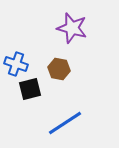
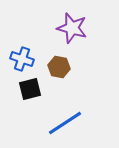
blue cross: moved 6 px right, 5 px up
brown hexagon: moved 2 px up
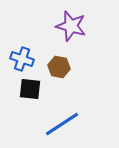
purple star: moved 1 px left, 2 px up
black square: rotated 20 degrees clockwise
blue line: moved 3 px left, 1 px down
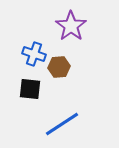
purple star: rotated 20 degrees clockwise
blue cross: moved 12 px right, 5 px up
brown hexagon: rotated 15 degrees counterclockwise
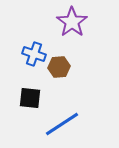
purple star: moved 1 px right, 4 px up
black square: moved 9 px down
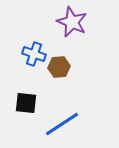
purple star: rotated 12 degrees counterclockwise
black square: moved 4 px left, 5 px down
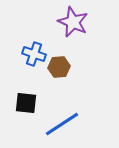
purple star: moved 1 px right
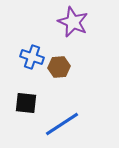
blue cross: moved 2 px left, 3 px down
